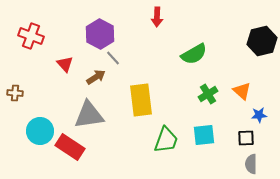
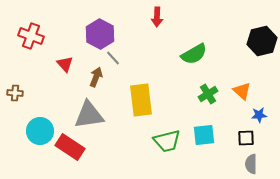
brown arrow: rotated 36 degrees counterclockwise
green trapezoid: moved 1 px right, 1 px down; rotated 56 degrees clockwise
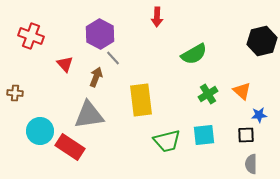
black square: moved 3 px up
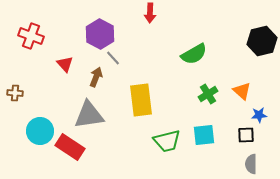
red arrow: moved 7 px left, 4 px up
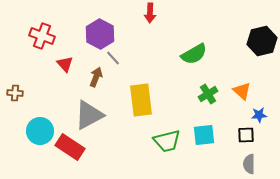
red cross: moved 11 px right
gray triangle: rotated 20 degrees counterclockwise
gray semicircle: moved 2 px left
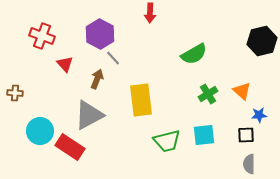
brown arrow: moved 1 px right, 2 px down
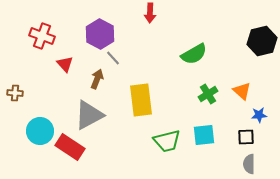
black square: moved 2 px down
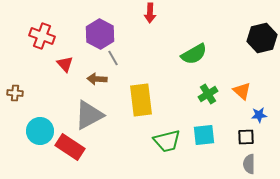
black hexagon: moved 3 px up
gray line: rotated 14 degrees clockwise
brown arrow: rotated 108 degrees counterclockwise
